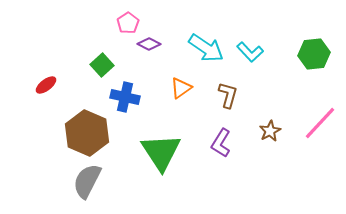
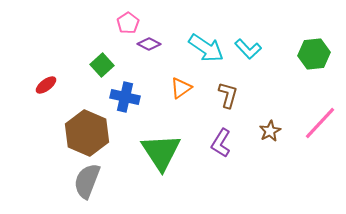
cyan L-shape: moved 2 px left, 3 px up
gray semicircle: rotated 6 degrees counterclockwise
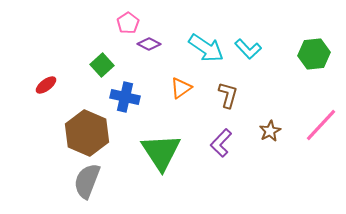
pink line: moved 1 px right, 2 px down
purple L-shape: rotated 12 degrees clockwise
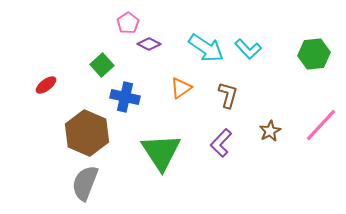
gray semicircle: moved 2 px left, 2 px down
